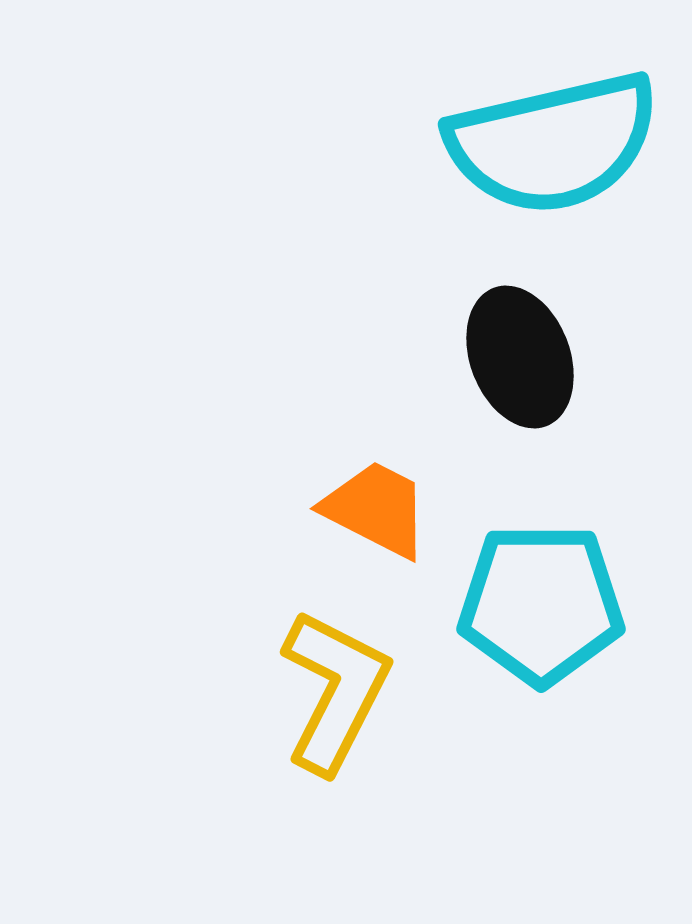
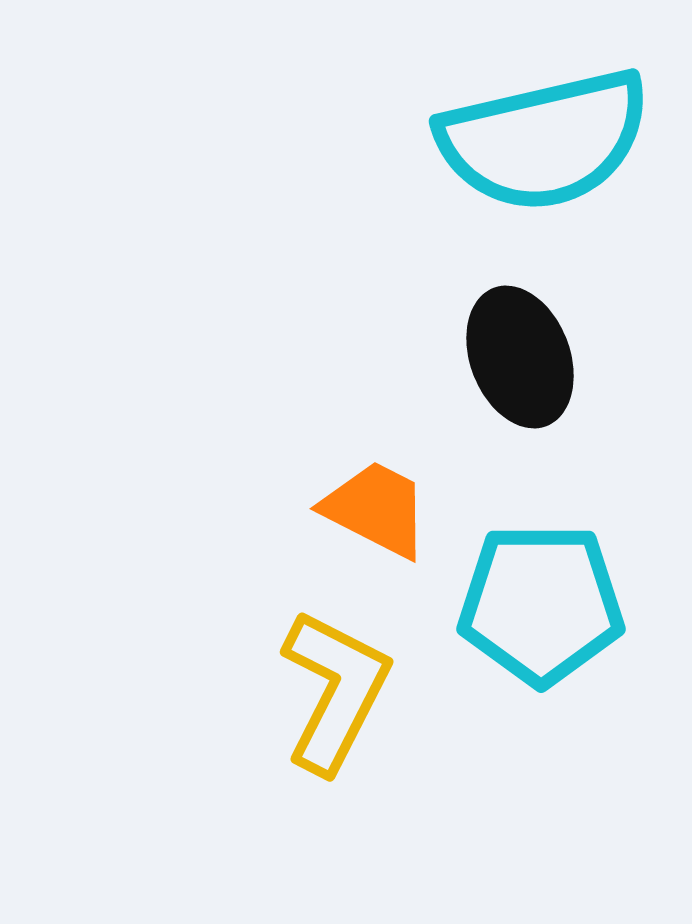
cyan semicircle: moved 9 px left, 3 px up
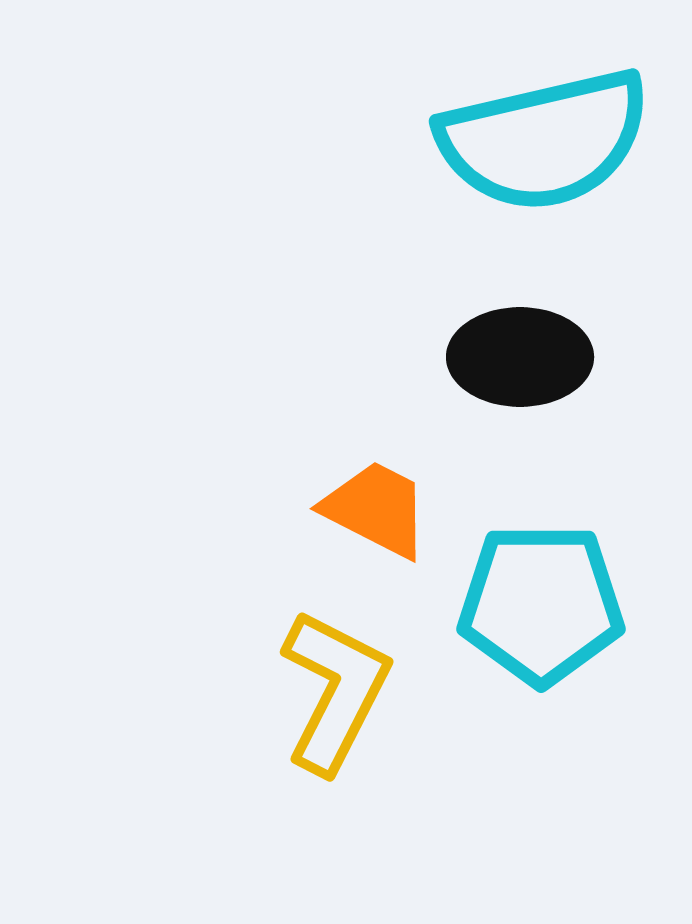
black ellipse: rotated 69 degrees counterclockwise
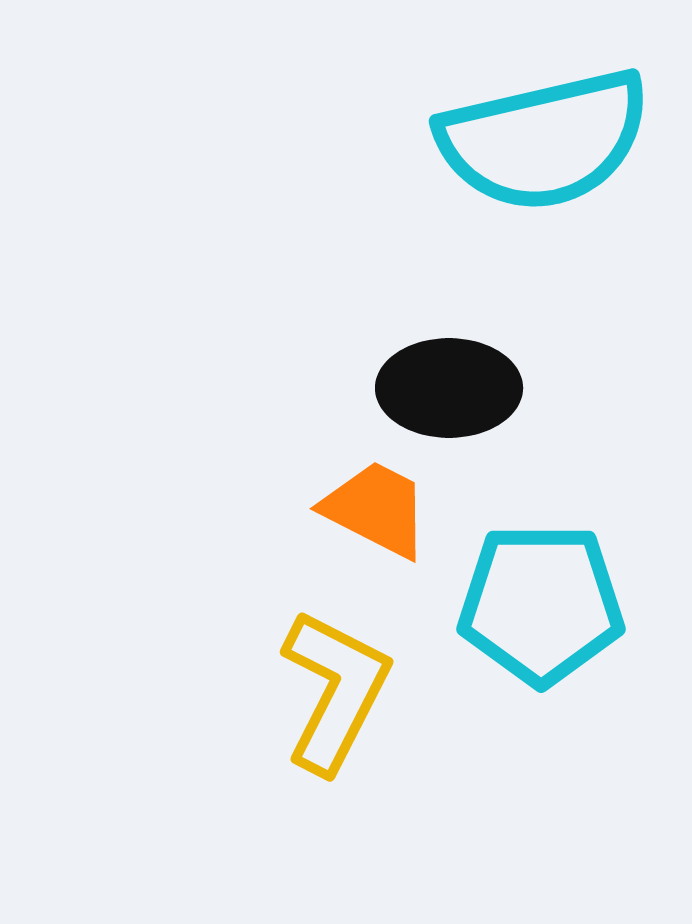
black ellipse: moved 71 px left, 31 px down
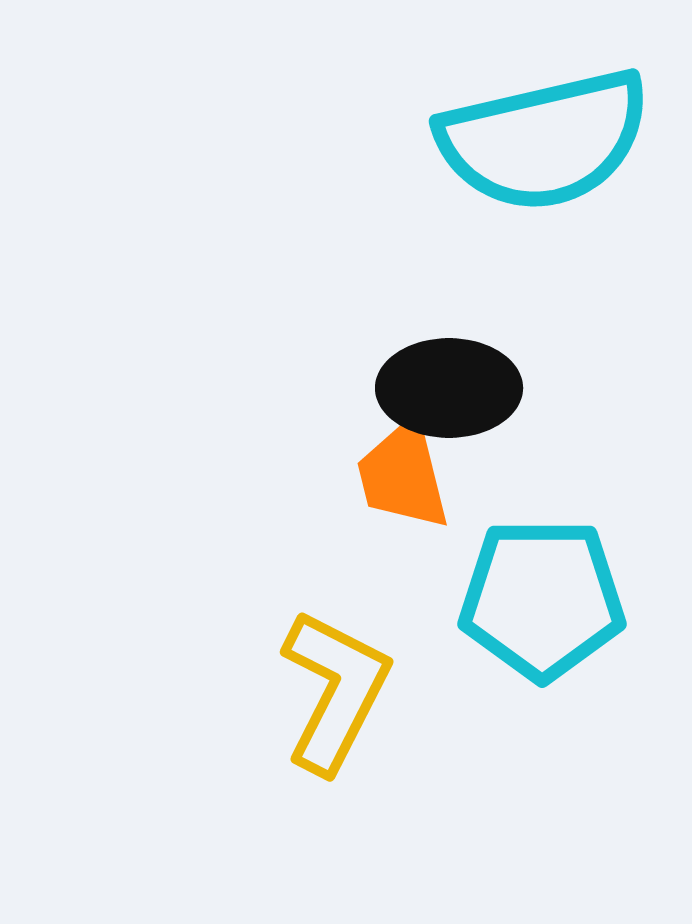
orange trapezoid: moved 27 px right, 34 px up; rotated 131 degrees counterclockwise
cyan pentagon: moved 1 px right, 5 px up
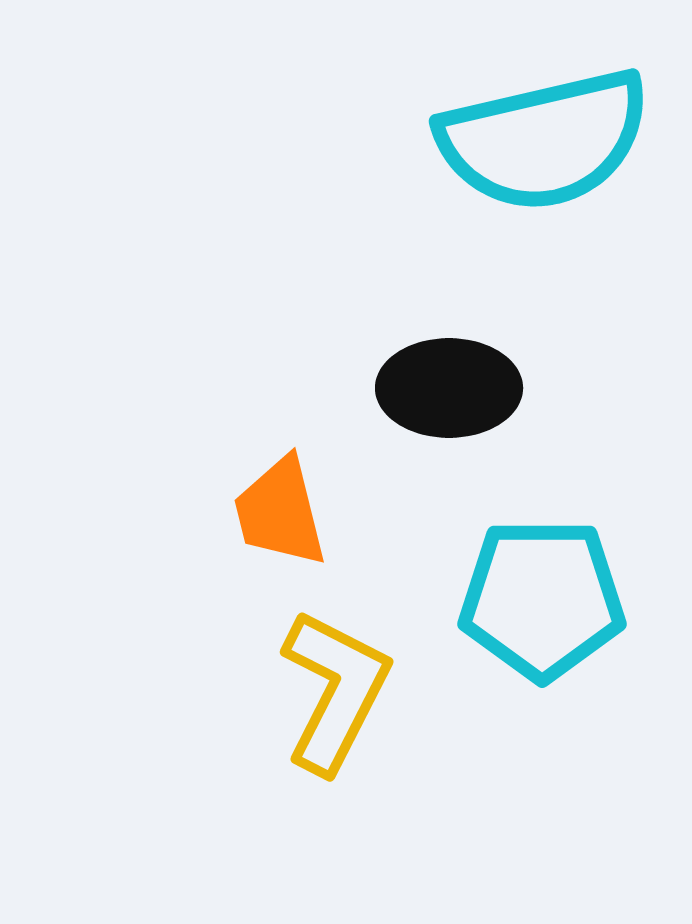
orange trapezoid: moved 123 px left, 37 px down
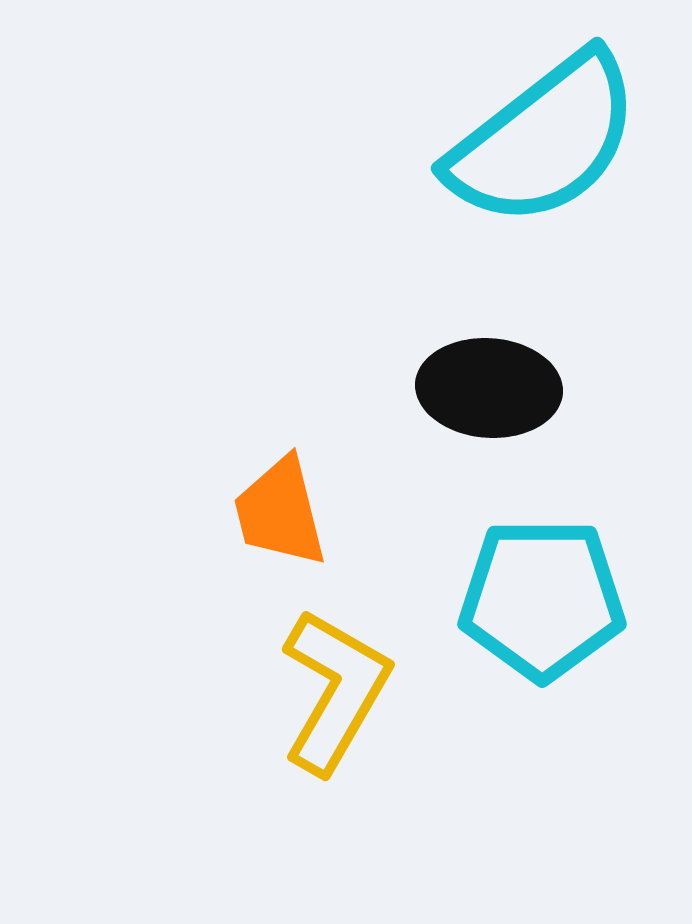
cyan semicircle: rotated 25 degrees counterclockwise
black ellipse: moved 40 px right; rotated 4 degrees clockwise
yellow L-shape: rotated 3 degrees clockwise
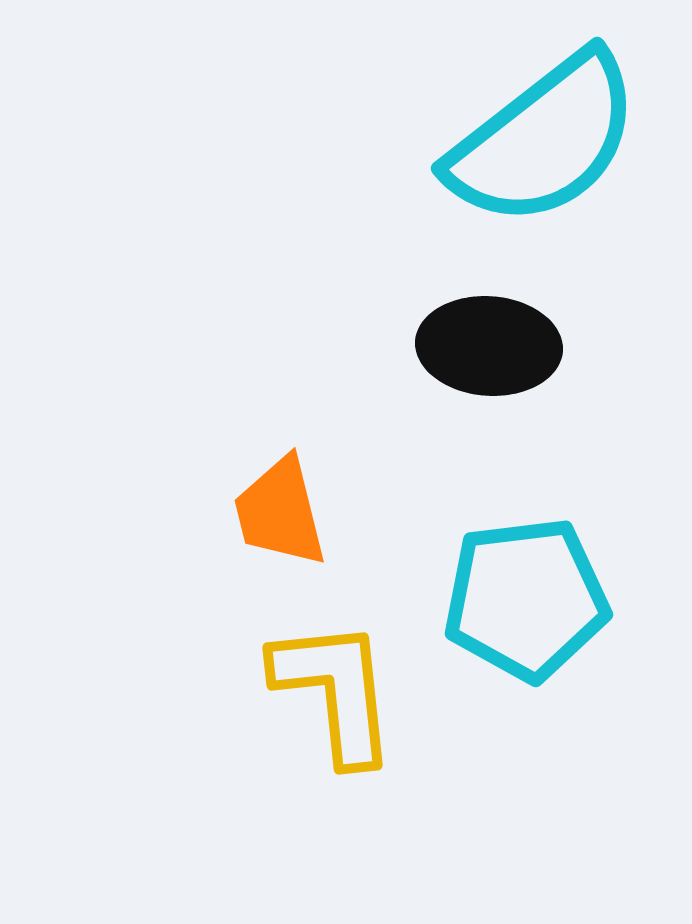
black ellipse: moved 42 px up
cyan pentagon: moved 16 px left; rotated 7 degrees counterclockwise
yellow L-shape: rotated 36 degrees counterclockwise
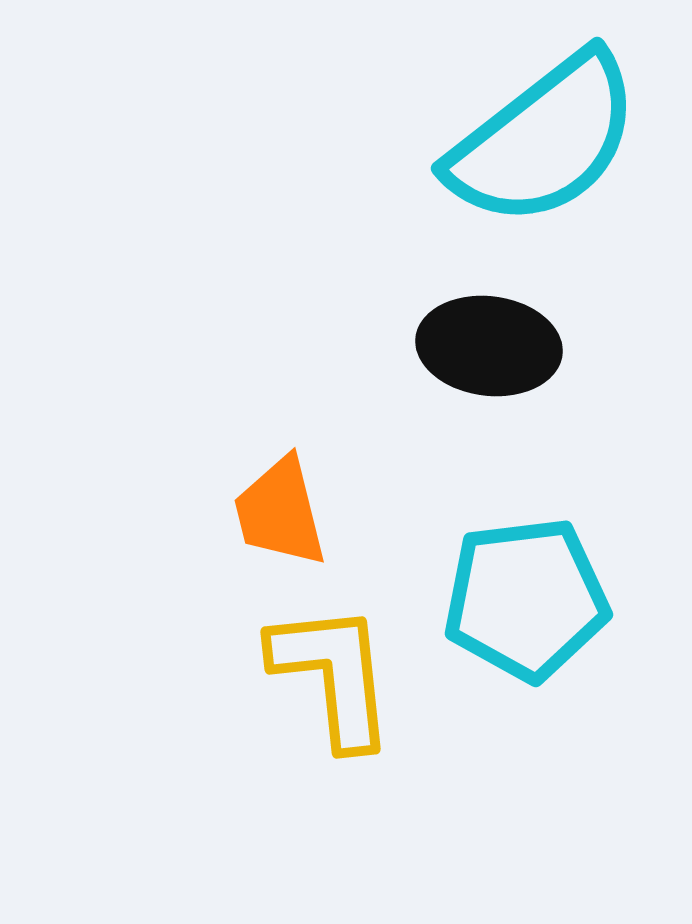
black ellipse: rotated 3 degrees clockwise
yellow L-shape: moved 2 px left, 16 px up
